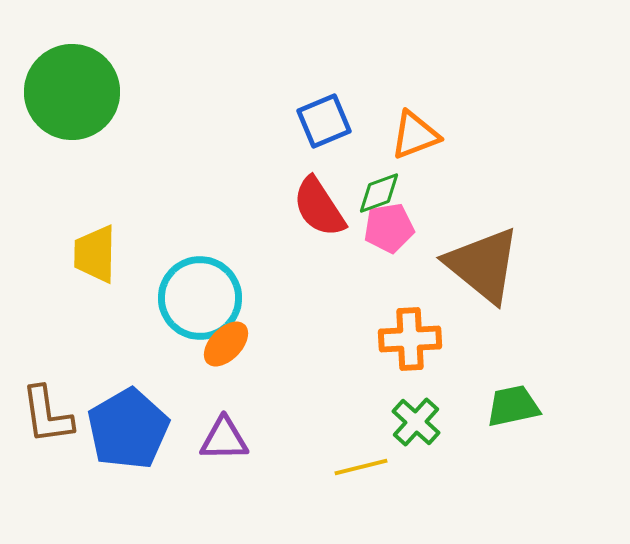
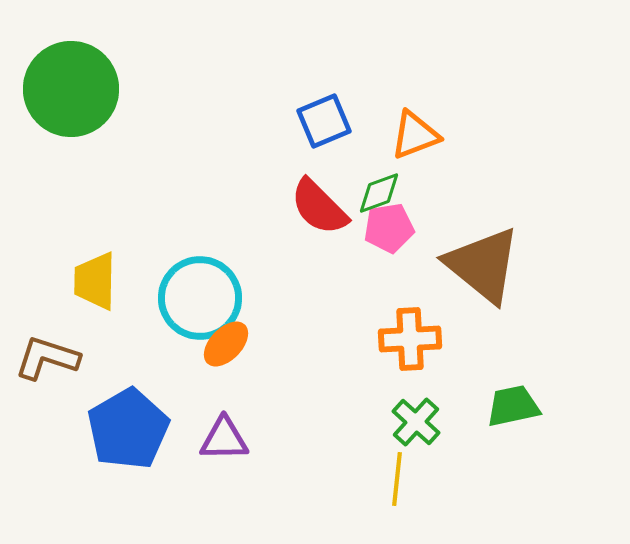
green circle: moved 1 px left, 3 px up
red semicircle: rotated 12 degrees counterclockwise
yellow trapezoid: moved 27 px down
brown L-shape: moved 57 px up; rotated 116 degrees clockwise
yellow line: moved 36 px right, 12 px down; rotated 70 degrees counterclockwise
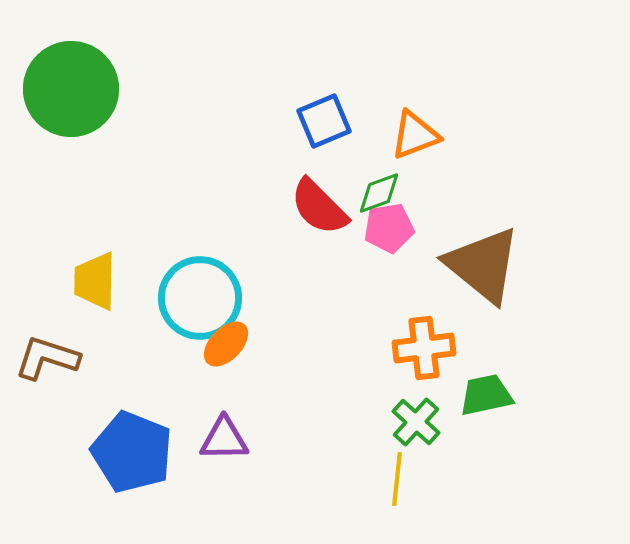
orange cross: moved 14 px right, 9 px down; rotated 4 degrees counterclockwise
green trapezoid: moved 27 px left, 11 px up
blue pentagon: moved 4 px right, 23 px down; rotated 20 degrees counterclockwise
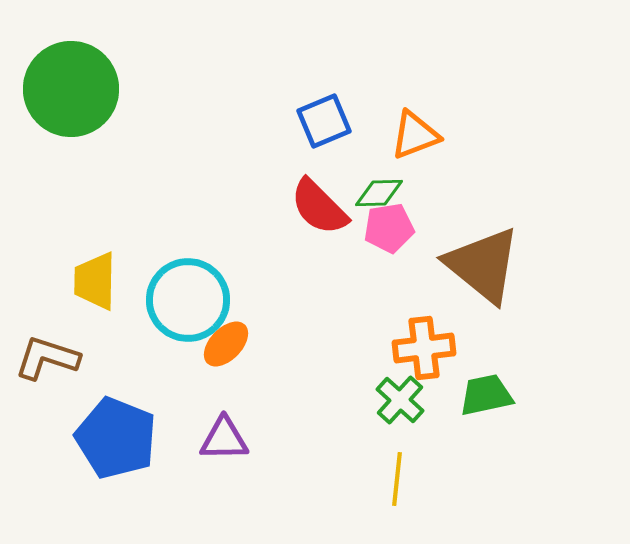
green diamond: rotated 18 degrees clockwise
cyan circle: moved 12 px left, 2 px down
green cross: moved 16 px left, 22 px up
blue pentagon: moved 16 px left, 14 px up
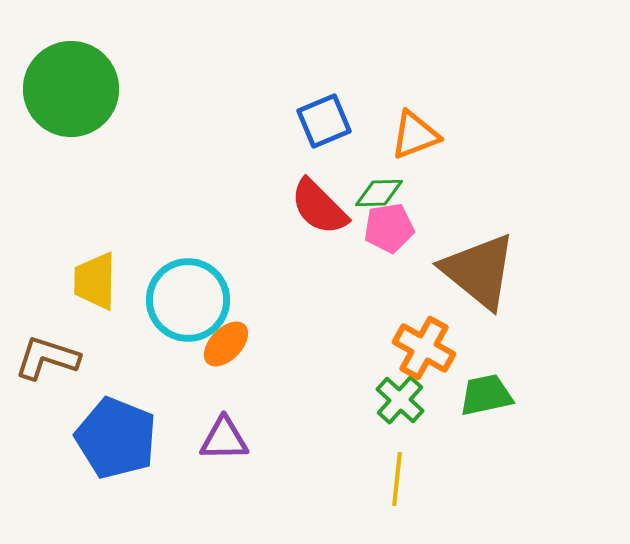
brown triangle: moved 4 px left, 6 px down
orange cross: rotated 36 degrees clockwise
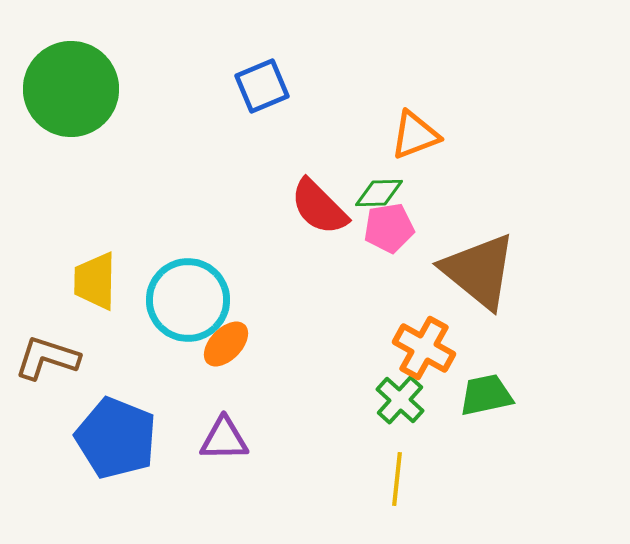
blue square: moved 62 px left, 35 px up
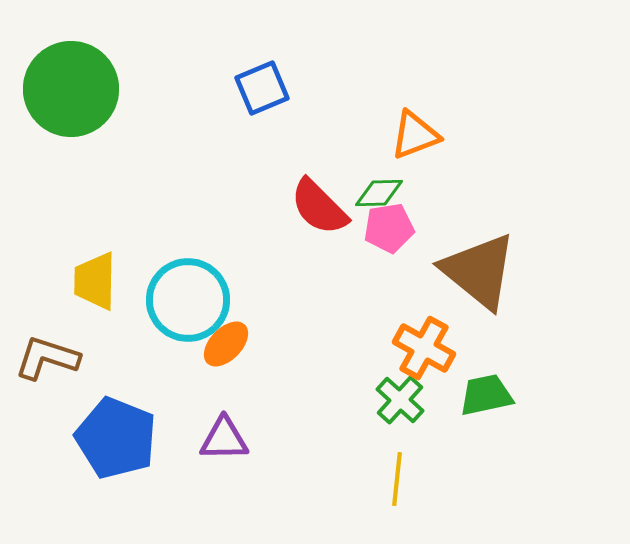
blue square: moved 2 px down
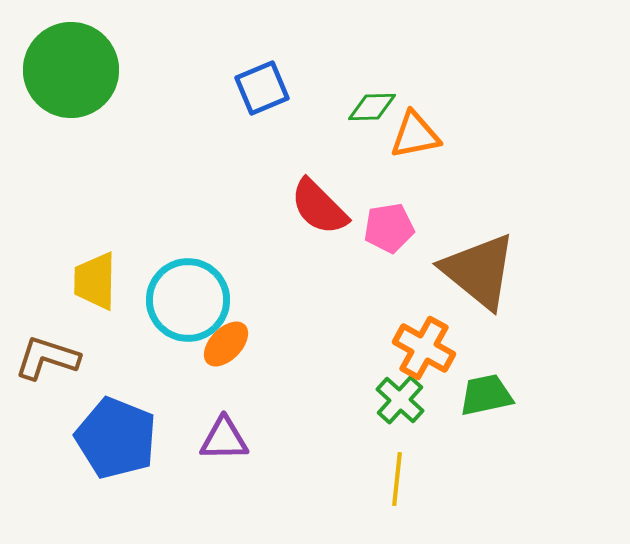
green circle: moved 19 px up
orange triangle: rotated 10 degrees clockwise
green diamond: moved 7 px left, 86 px up
